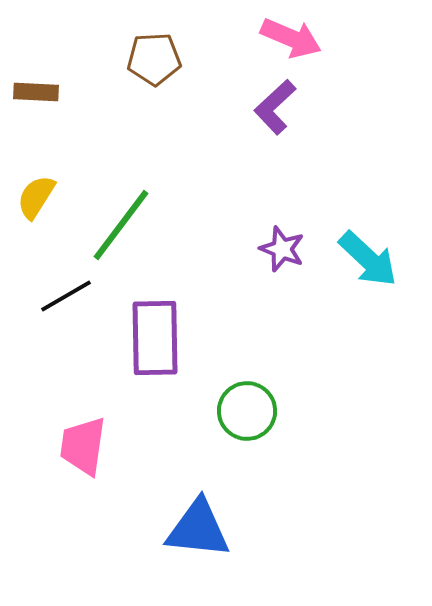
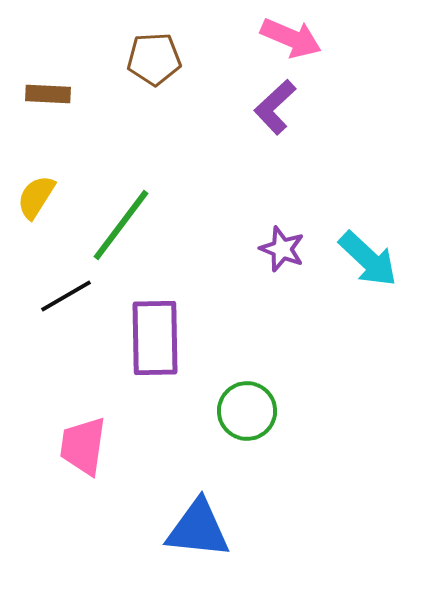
brown rectangle: moved 12 px right, 2 px down
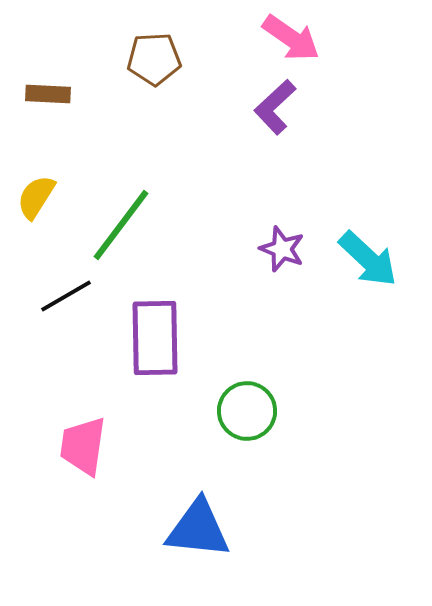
pink arrow: rotated 12 degrees clockwise
